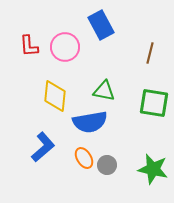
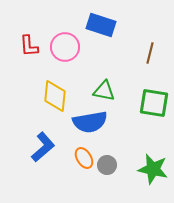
blue rectangle: rotated 44 degrees counterclockwise
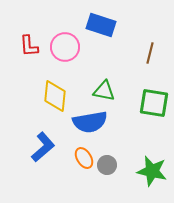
green star: moved 1 px left, 2 px down
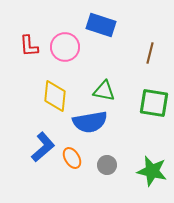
orange ellipse: moved 12 px left
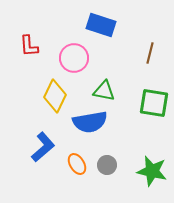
pink circle: moved 9 px right, 11 px down
yellow diamond: rotated 20 degrees clockwise
orange ellipse: moved 5 px right, 6 px down
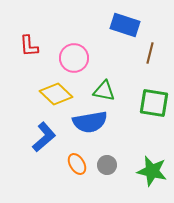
blue rectangle: moved 24 px right
yellow diamond: moved 1 px right, 2 px up; rotated 72 degrees counterclockwise
blue L-shape: moved 1 px right, 10 px up
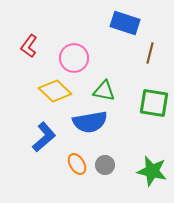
blue rectangle: moved 2 px up
red L-shape: rotated 40 degrees clockwise
yellow diamond: moved 1 px left, 3 px up
gray circle: moved 2 px left
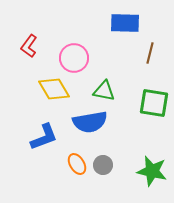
blue rectangle: rotated 16 degrees counterclockwise
yellow diamond: moved 1 px left, 2 px up; rotated 16 degrees clockwise
blue L-shape: rotated 20 degrees clockwise
gray circle: moved 2 px left
